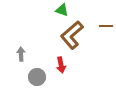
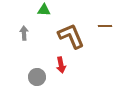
green triangle: moved 18 px left; rotated 16 degrees counterclockwise
brown line: moved 1 px left
brown L-shape: moved 1 px left, 1 px down; rotated 108 degrees clockwise
gray arrow: moved 3 px right, 21 px up
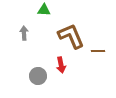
brown line: moved 7 px left, 25 px down
gray circle: moved 1 px right, 1 px up
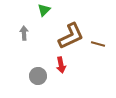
green triangle: rotated 48 degrees counterclockwise
brown L-shape: rotated 88 degrees clockwise
brown line: moved 7 px up; rotated 16 degrees clockwise
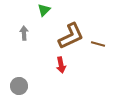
gray circle: moved 19 px left, 10 px down
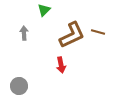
brown L-shape: moved 1 px right, 1 px up
brown line: moved 12 px up
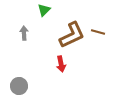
red arrow: moved 1 px up
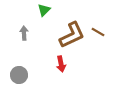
brown line: rotated 16 degrees clockwise
gray circle: moved 11 px up
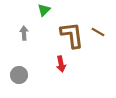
brown L-shape: rotated 72 degrees counterclockwise
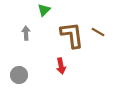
gray arrow: moved 2 px right
red arrow: moved 2 px down
